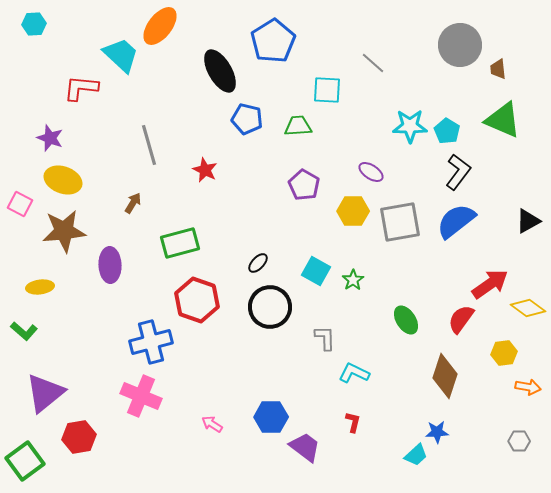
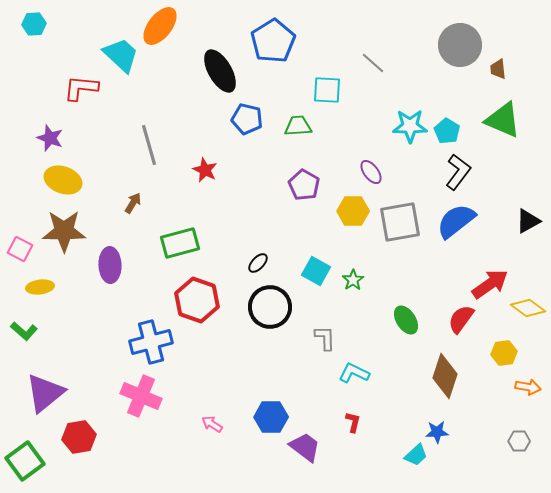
purple ellipse at (371, 172): rotated 20 degrees clockwise
pink square at (20, 204): moved 45 px down
brown star at (64, 231): rotated 6 degrees clockwise
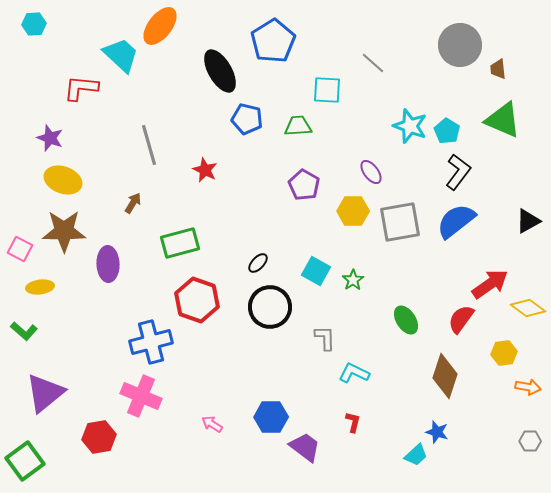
cyan star at (410, 126): rotated 20 degrees clockwise
purple ellipse at (110, 265): moved 2 px left, 1 px up
blue star at (437, 432): rotated 20 degrees clockwise
red hexagon at (79, 437): moved 20 px right
gray hexagon at (519, 441): moved 11 px right
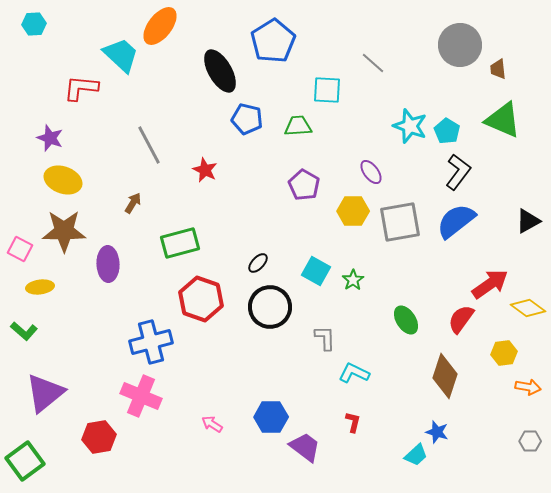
gray line at (149, 145): rotated 12 degrees counterclockwise
red hexagon at (197, 300): moved 4 px right, 1 px up
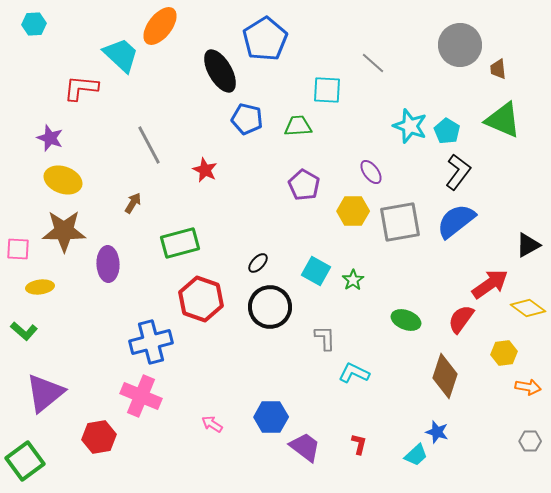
blue pentagon at (273, 41): moved 8 px left, 2 px up
black triangle at (528, 221): moved 24 px down
pink square at (20, 249): moved 2 px left; rotated 25 degrees counterclockwise
green ellipse at (406, 320): rotated 36 degrees counterclockwise
red L-shape at (353, 422): moved 6 px right, 22 px down
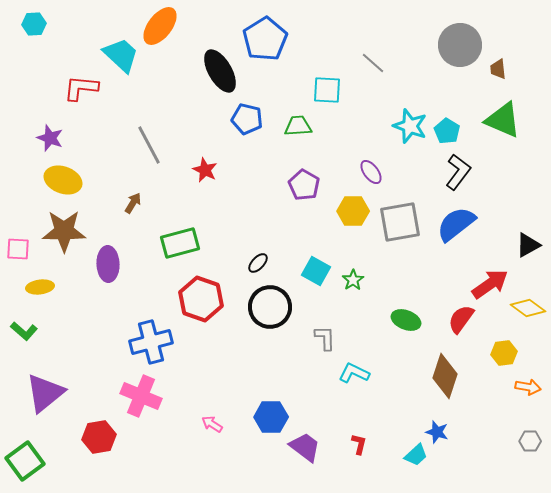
blue semicircle at (456, 221): moved 3 px down
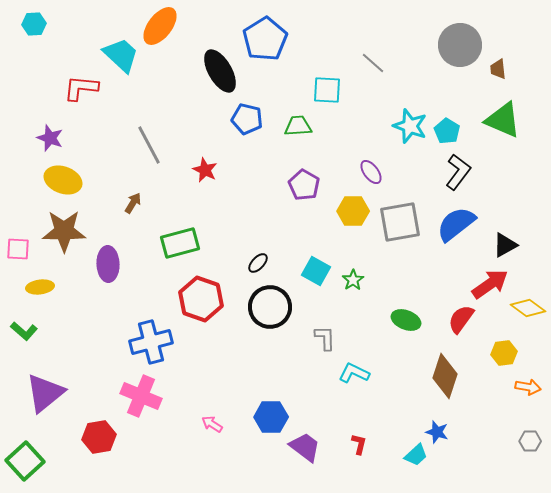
black triangle at (528, 245): moved 23 px left
green square at (25, 461): rotated 6 degrees counterclockwise
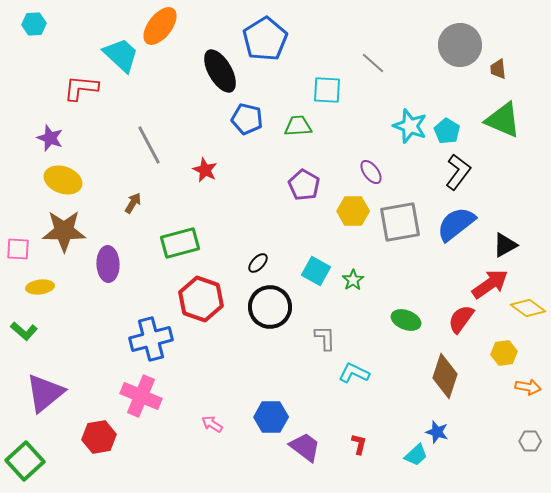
blue cross at (151, 342): moved 3 px up
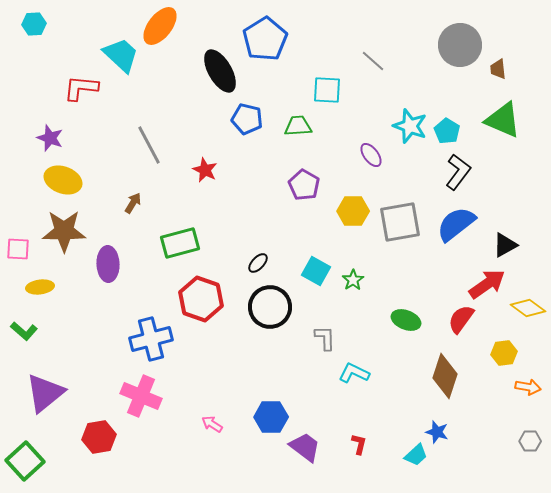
gray line at (373, 63): moved 2 px up
purple ellipse at (371, 172): moved 17 px up
red arrow at (490, 284): moved 3 px left
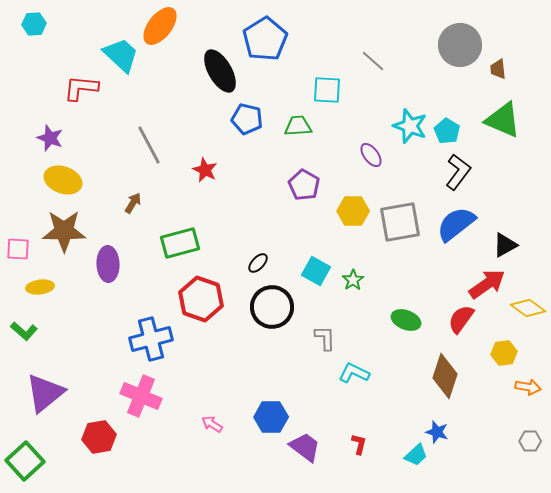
black circle at (270, 307): moved 2 px right
